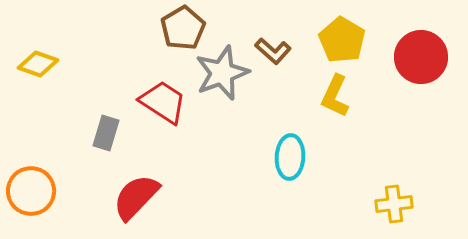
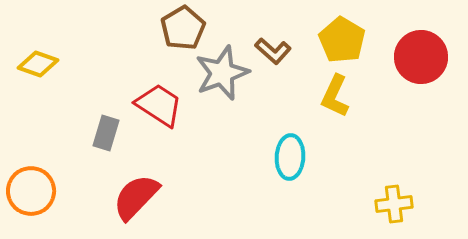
red trapezoid: moved 4 px left, 3 px down
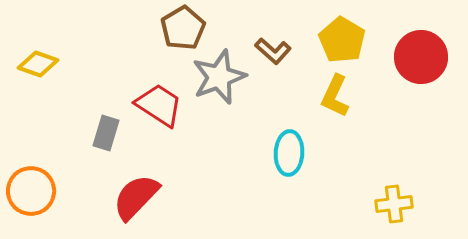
gray star: moved 3 px left, 4 px down
cyan ellipse: moved 1 px left, 4 px up
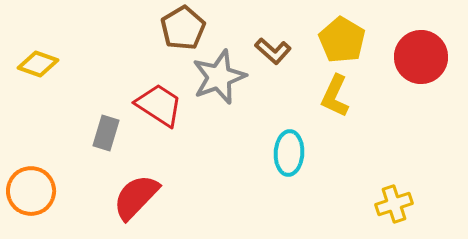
yellow cross: rotated 12 degrees counterclockwise
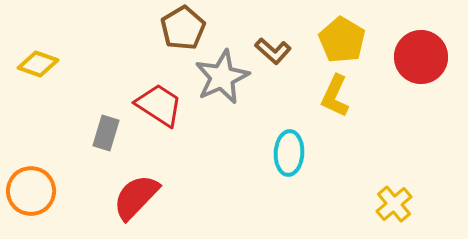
gray star: moved 3 px right; rotated 4 degrees counterclockwise
yellow cross: rotated 21 degrees counterclockwise
